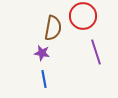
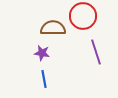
brown semicircle: rotated 100 degrees counterclockwise
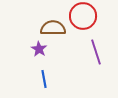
purple star: moved 3 px left, 4 px up; rotated 21 degrees clockwise
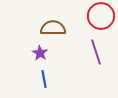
red circle: moved 18 px right
purple star: moved 1 px right, 4 px down
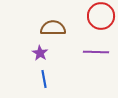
purple line: rotated 70 degrees counterclockwise
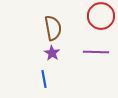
brown semicircle: rotated 80 degrees clockwise
purple star: moved 12 px right
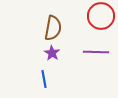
brown semicircle: rotated 20 degrees clockwise
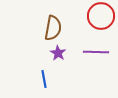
purple star: moved 6 px right
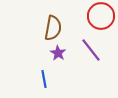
purple line: moved 5 px left, 2 px up; rotated 50 degrees clockwise
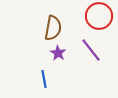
red circle: moved 2 px left
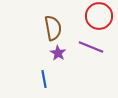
brown semicircle: rotated 20 degrees counterclockwise
purple line: moved 3 px up; rotated 30 degrees counterclockwise
